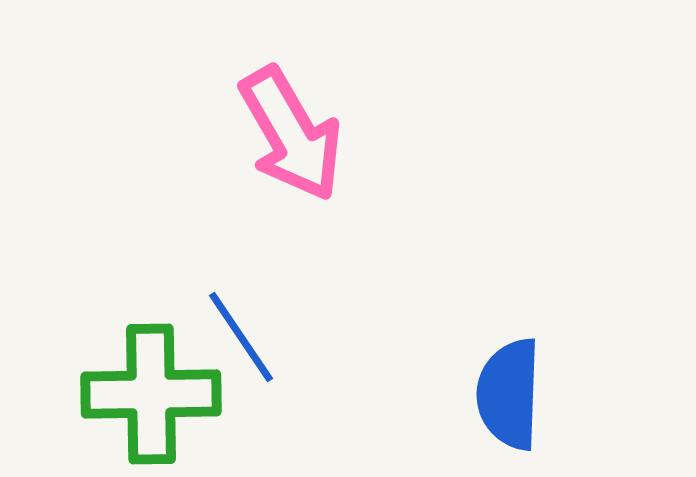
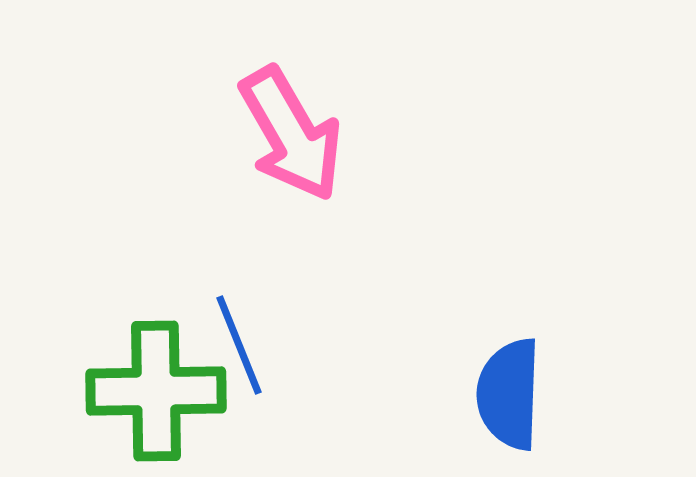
blue line: moved 2 px left, 8 px down; rotated 12 degrees clockwise
green cross: moved 5 px right, 3 px up
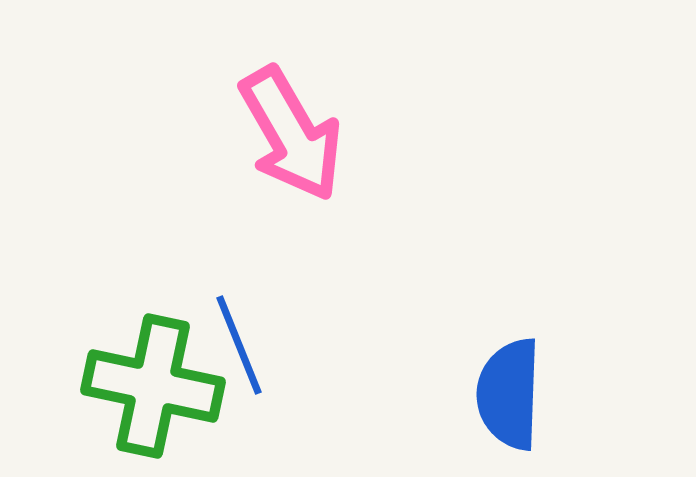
green cross: moved 3 px left, 5 px up; rotated 13 degrees clockwise
